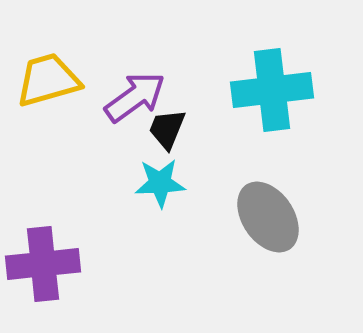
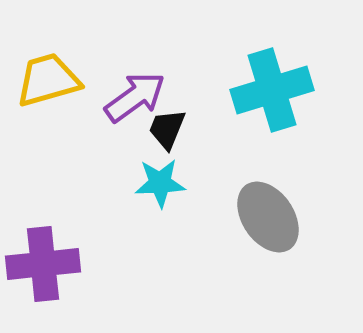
cyan cross: rotated 10 degrees counterclockwise
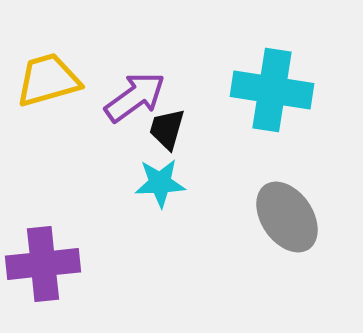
cyan cross: rotated 26 degrees clockwise
black trapezoid: rotated 6 degrees counterclockwise
gray ellipse: moved 19 px right
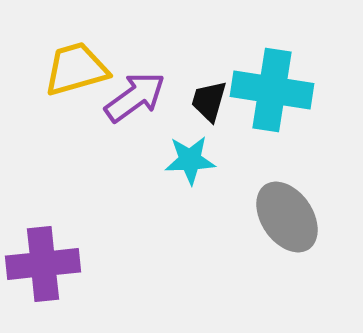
yellow trapezoid: moved 28 px right, 11 px up
black trapezoid: moved 42 px right, 28 px up
cyan star: moved 30 px right, 23 px up
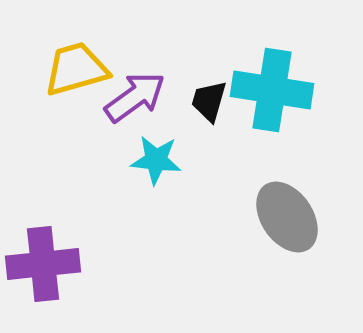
cyan star: moved 34 px left; rotated 9 degrees clockwise
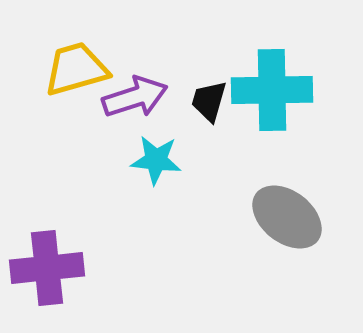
cyan cross: rotated 10 degrees counterclockwise
purple arrow: rotated 18 degrees clockwise
gray ellipse: rotated 18 degrees counterclockwise
purple cross: moved 4 px right, 4 px down
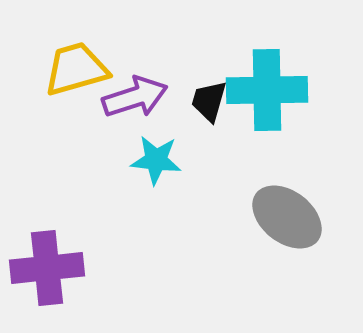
cyan cross: moved 5 px left
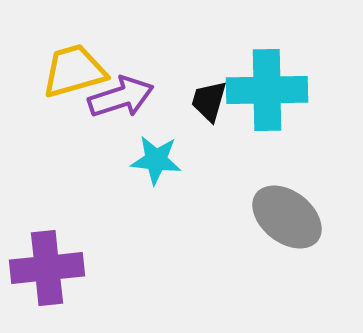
yellow trapezoid: moved 2 px left, 2 px down
purple arrow: moved 14 px left
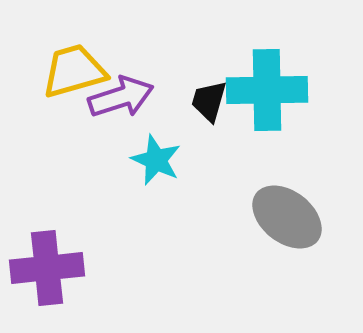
cyan star: rotated 18 degrees clockwise
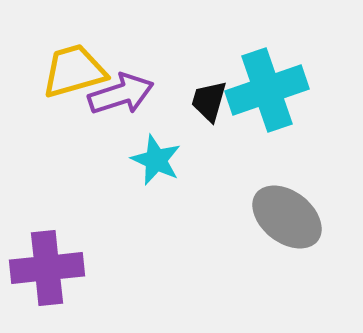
cyan cross: rotated 18 degrees counterclockwise
purple arrow: moved 3 px up
